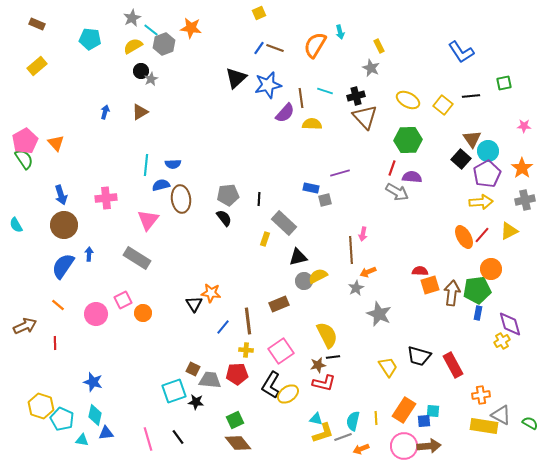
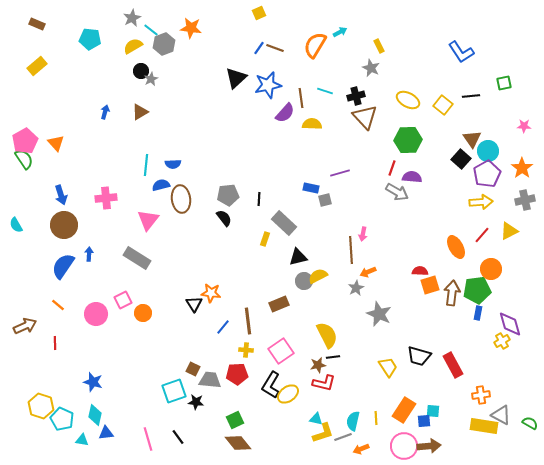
cyan arrow at (340, 32): rotated 104 degrees counterclockwise
orange ellipse at (464, 237): moved 8 px left, 10 px down
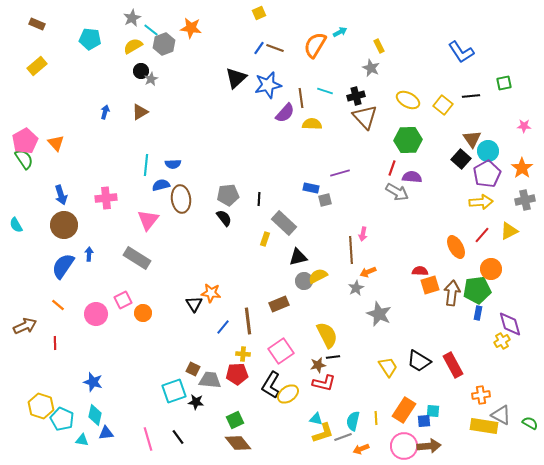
yellow cross at (246, 350): moved 3 px left, 4 px down
black trapezoid at (419, 356): moved 5 px down; rotated 15 degrees clockwise
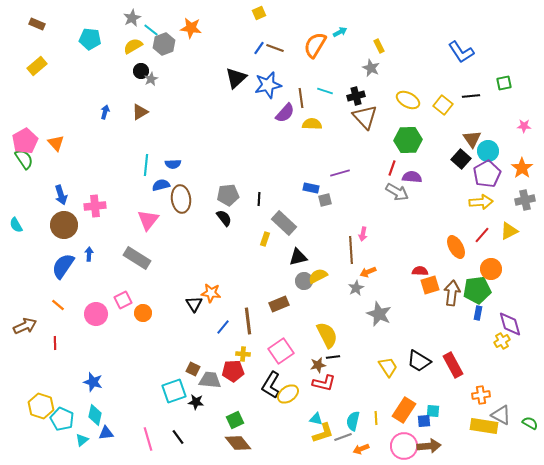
pink cross at (106, 198): moved 11 px left, 8 px down
red pentagon at (237, 374): moved 4 px left, 3 px up
cyan triangle at (82, 440): rotated 48 degrees counterclockwise
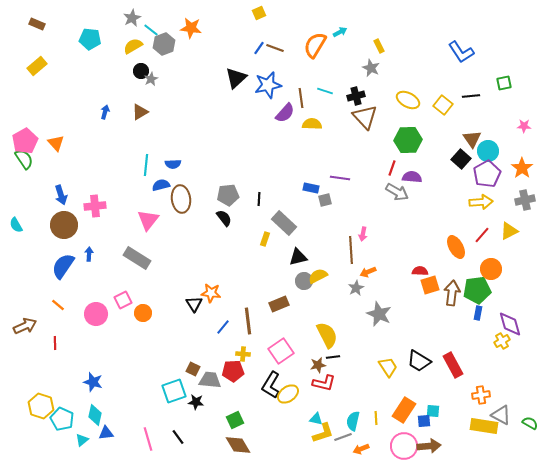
purple line at (340, 173): moved 5 px down; rotated 24 degrees clockwise
brown diamond at (238, 443): moved 2 px down; rotated 8 degrees clockwise
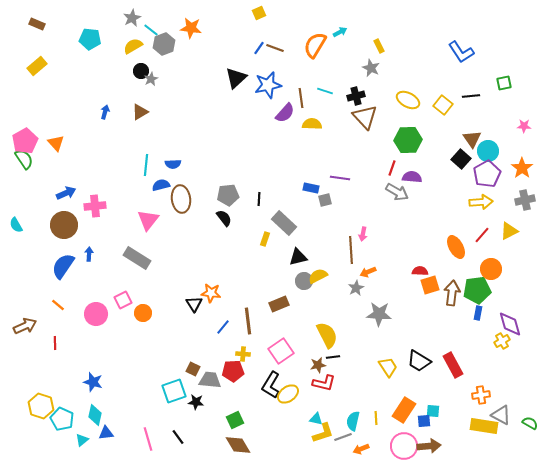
blue arrow at (61, 195): moved 5 px right, 2 px up; rotated 96 degrees counterclockwise
gray star at (379, 314): rotated 20 degrees counterclockwise
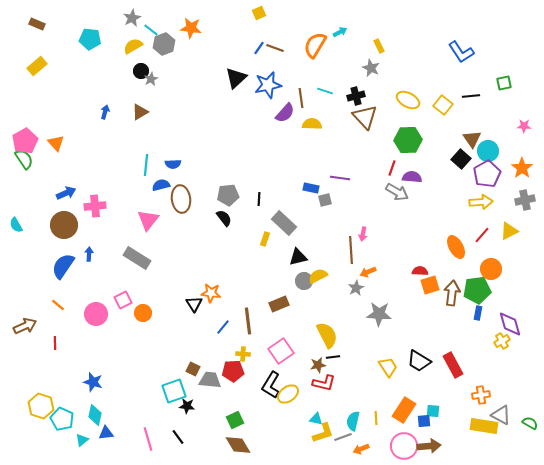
black star at (196, 402): moved 9 px left, 4 px down
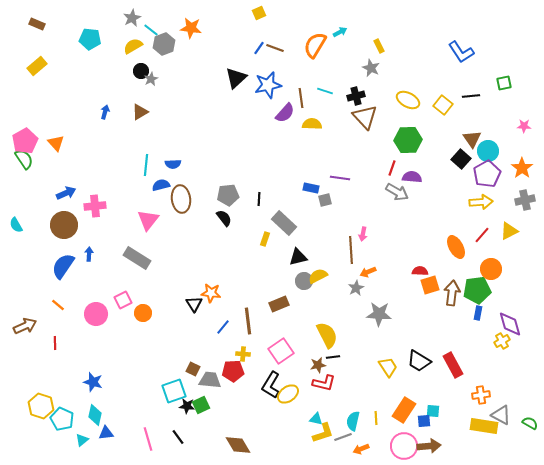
green square at (235, 420): moved 34 px left, 15 px up
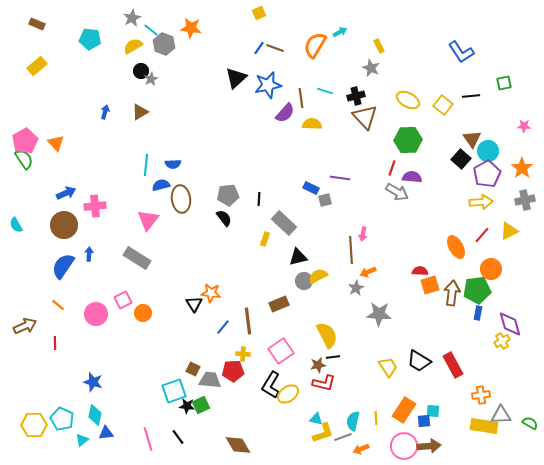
gray hexagon at (164, 44): rotated 20 degrees counterclockwise
blue rectangle at (311, 188): rotated 14 degrees clockwise
yellow hexagon at (41, 406): moved 7 px left, 19 px down; rotated 20 degrees counterclockwise
gray triangle at (501, 415): rotated 30 degrees counterclockwise
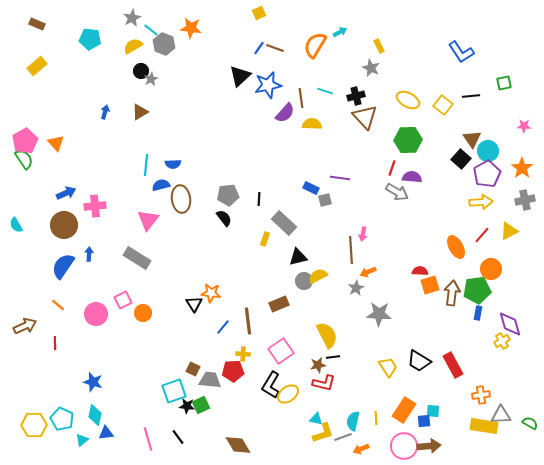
black triangle at (236, 78): moved 4 px right, 2 px up
